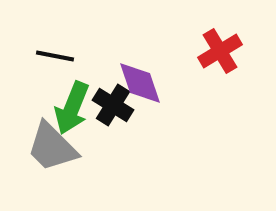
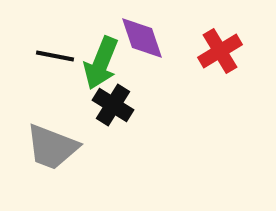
purple diamond: moved 2 px right, 45 px up
green arrow: moved 29 px right, 45 px up
gray trapezoid: rotated 24 degrees counterclockwise
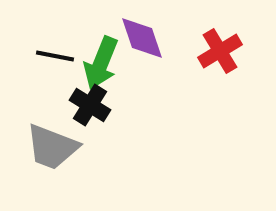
black cross: moved 23 px left
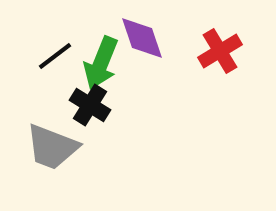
black line: rotated 48 degrees counterclockwise
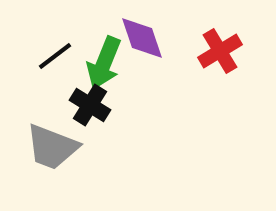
green arrow: moved 3 px right
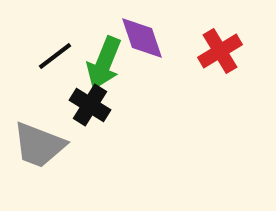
gray trapezoid: moved 13 px left, 2 px up
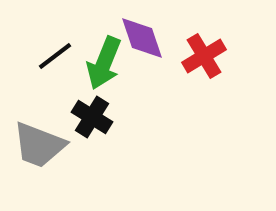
red cross: moved 16 px left, 5 px down
black cross: moved 2 px right, 12 px down
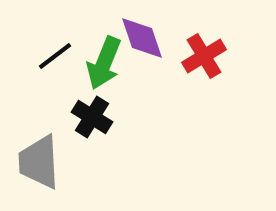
gray trapezoid: moved 17 px down; rotated 66 degrees clockwise
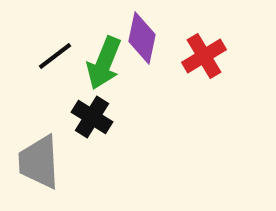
purple diamond: rotated 30 degrees clockwise
